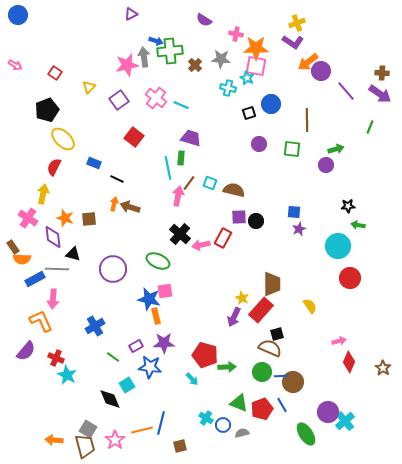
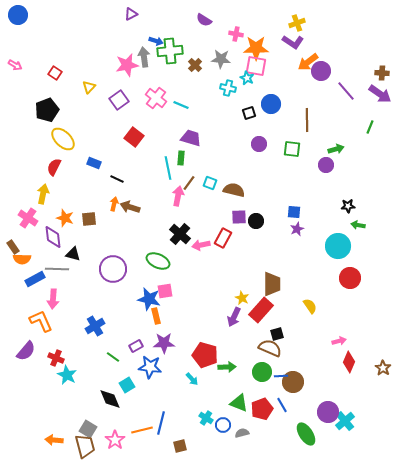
purple star at (299, 229): moved 2 px left
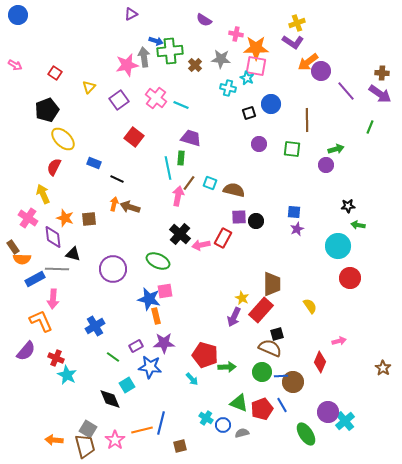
yellow arrow at (43, 194): rotated 36 degrees counterclockwise
red diamond at (349, 362): moved 29 px left
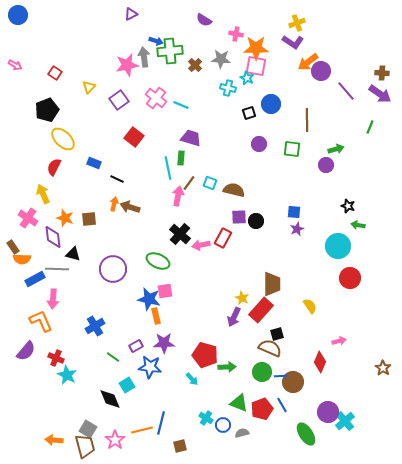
black star at (348, 206): rotated 24 degrees clockwise
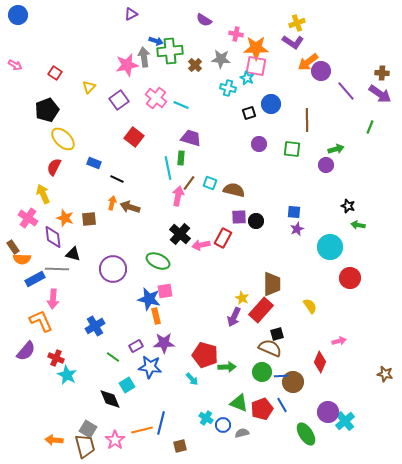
orange arrow at (114, 204): moved 2 px left, 1 px up
cyan circle at (338, 246): moved 8 px left, 1 px down
brown star at (383, 368): moved 2 px right, 6 px down; rotated 21 degrees counterclockwise
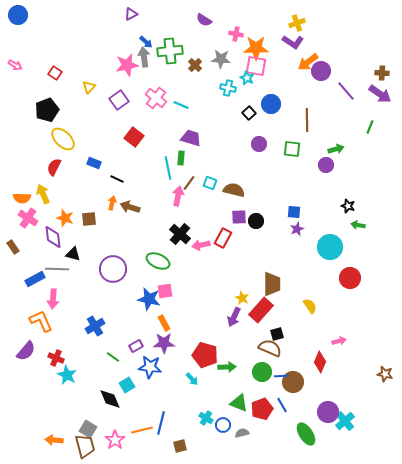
blue arrow at (156, 41): moved 10 px left, 1 px down; rotated 24 degrees clockwise
black square at (249, 113): rotated 24 degrees counterclockwise
orange semicircle at (22, 259): moved 61 px up
orange rectangle at (156, 316): moved 8 px right, 7 px down; rotated 14 degrees counterclockwise
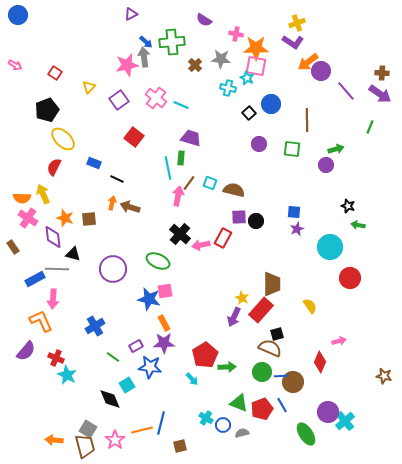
green cross at (170, 51): moved 2 px right, 9 px up
red pentagon at (205, 355): rotated 25 degrees clockwise
brown star at (385, 374): moved 1 px left, 2 px down
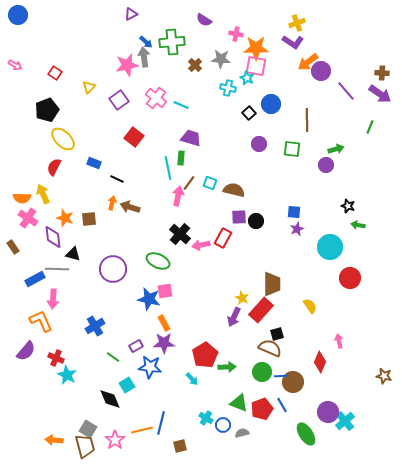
pink arrow at (339, 341): rotated 88 degrees counterclockwise
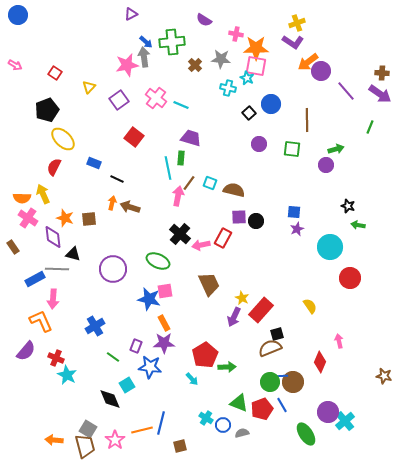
brown trapezoid at (272, 284): moved 63 px left; rotated 25 degrees counterclockwise
purple rectangle at (136, 346): rotated 40 degrees counterclockwise
brown semicircle at (270, 348): rotated 45 degrees counterclockwise
green circle at (262, 372): moved 8 px right, 10 px down
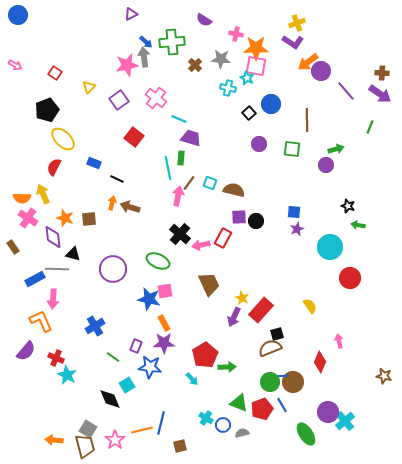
cyan line at (181, 105): moved 2 px left, 14 px down
